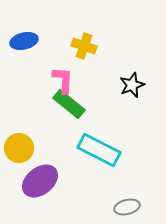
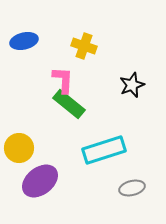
cyan rectangle: moved 5 px right; rotated 45 degrees counterclockwise
gray ellipse: moved 5 px right, 19 px up
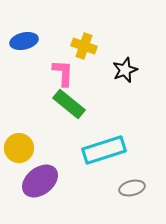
pink L-shape: moved 7 px up
black star: moved 7 px left, 15 px up
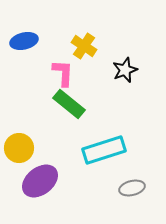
yellow cross: rotated 15 degrees clockwise
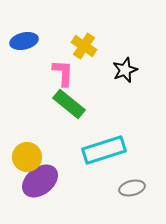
yellow circle: moved 8 px right, 9 px down
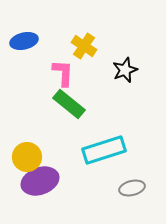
purple ellipse: rotated 18 degrees clockwise
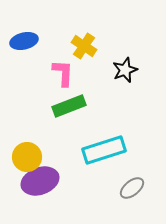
green rectangle: moved 2 px down; rotated 60 degrees counterclockwise
gray ellipse: rotated 25 degrees counterclockwise
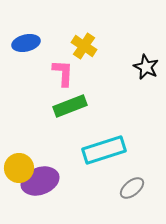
blue ellipse: moved 2 px right, 2 px down
black star: moved 21 px right, 3 px up; rotated 25 degrees counterclockwise
green rectangle: moved 1 px right
yellow circle: moved 8 px left, 11 px down
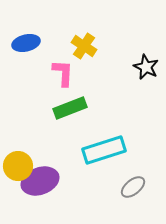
green rectangle: moved 2 px down
yellow circle: moved 1 px left, 2 px up
gray ellipse: moved 1 px right, 1 px up
